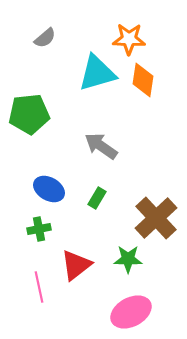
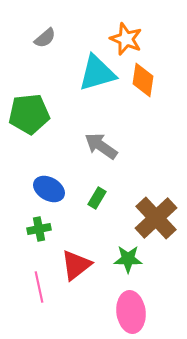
orange star: moved 3 px left; rotated 20 degrees clockwise
pink ellipse: rotated 69 degrees counterclockwise
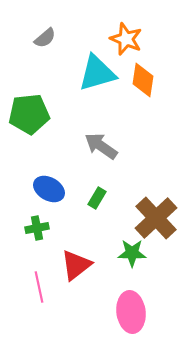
green cross: moved 2 px left, 1 px up
green star: moved 4 px right, 6 px up
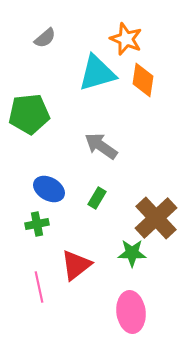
green cross: moved 4 px up
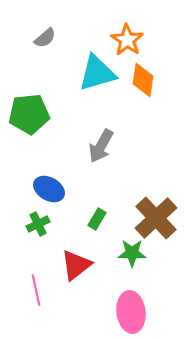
orange star: moved 1 px right, 1 px down; rotated 12 degrees clockwise
gray arrow: rotated 96 degrees counterclockwise
green rectangle: moved 21 px down
green cross: moved 1 px right; rotated 15 degrees counterclockwise
pink line: moved 3 px left, 3 px down
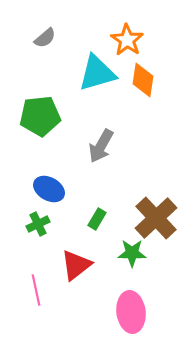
green pentagon: moved 11 px right, 2 px down
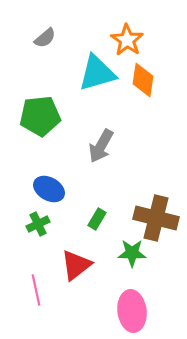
brown cross: rotated 33 degrees counterclockwise
pink ellipse: moved 1 px right, 1 px up
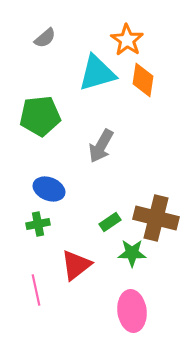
blue ellipse: rotated 8 degrees counterclockwise
green rectangle: moved 13 px right, 3 px down; rotated 25 degrees clockwise
green cross: rotated 15 degrees clockwise
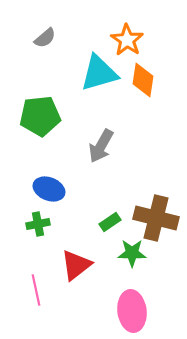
cyan triangle: moved 2 px right
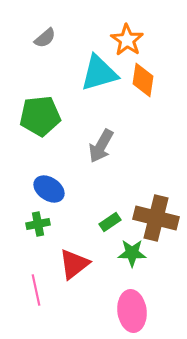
blue ellipse: rotated 12 degrees clockwise
red triangle: moved 2 px left, 1 px up
